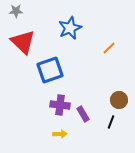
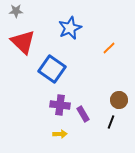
blue square: moved 2 px right, 1 px up; rotated 36 degrees counterclockwise
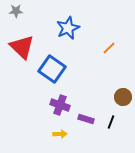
blue star: moved 2 px left
red triangle: moved 1 px left, 5 px down
brown circle: moved 4 px right, 3 px up
purple cross: rotated 12 degrees clockwise
purple rectangle: moved 3 px right, 5 px down; rotated 42 degrees counterclockwise
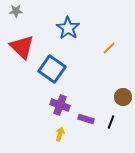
blue star: rotated 15 degrees counterclockwise
yellow arrow: rotated 72 degrees counterclockwise
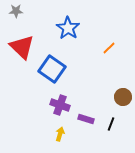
black line: moved 2 px down
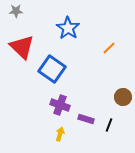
black line: moved 2 px left, 1 px down
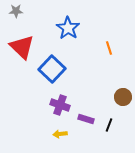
orange line: rotated 64 degrees counterclockwise
blue square: rotated 8 degrees clockwise
yellow arrow: rotated 112 degrees counterclockwise
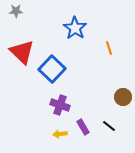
blue star: moved 7 px right
red triangle: moved 5 px down
purple rectangle: moved 3 px left, 8 px down; rotated 42 degrees clockwise
black line: moved 1 px down; rotated 72 degrees counterclockwise
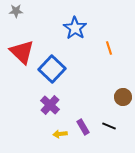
purple cross: moved 10 px left; rotated 24 degrees clockwise
black line: rotated 16 degrees counterclockwise
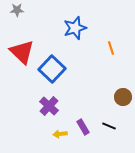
gray star: moved 1 px right, 1 px up
blue star: rotated 20 degrees clockwise
orange line: moved 2 px right
purple cross: moved 1 px left, 1 px down
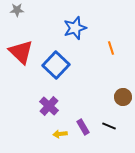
red triangle: moved 1 px left
blue square: moved 4 px right, 4 px up
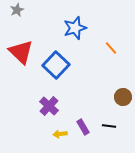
gray star: rotated 24 degrees counterclockwise
orange line: rotated 24 degrees counterclockwise
black line: rotated 16 degrees counterclockwise
